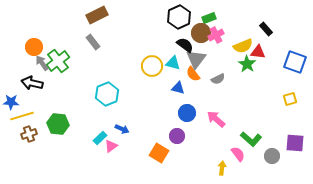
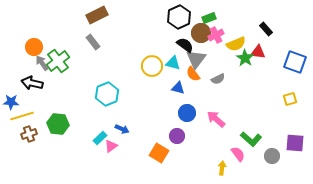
yellow semicircle: moved 7 px left, 2 px up
green star: moved 2 px left, 6 px up
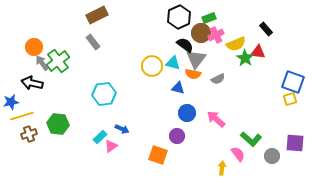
blue square: moved 2 px left, 20 px down
orange semicircle: rotated 42 degrees counterclockwise
cyan hexagon: moved 3 px left; rotated 15 degrees clockwise
blue star: rotated 14 degrees counterclockwise
cyan rectangle: moved 1 px up
orange square: moved 1 px left, 2 px down; rotated 12 degrees counterclockwise
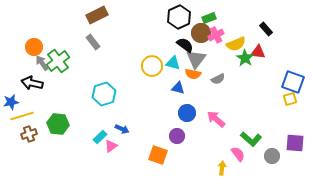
cyan hexagon: rotated 10 degrees counterclockwise
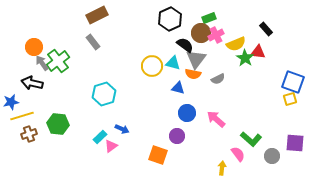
black hexagon: moved 9 px left, 2 px down
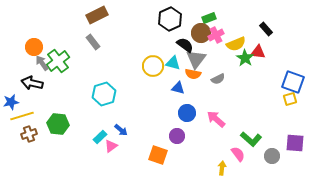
yellow circle: moved 1 px right
blue arrow: moved 1 px left, 1 px down; rotated 16 degrees clockwise
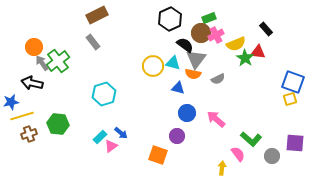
blue arrow: moved 3 px down
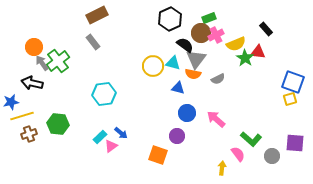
cyan hexagon: rotated 10 degrees clockwise
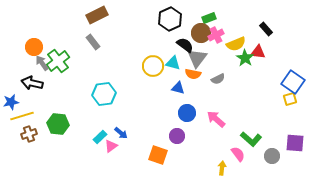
gray triangle: moved 1 px right, 1 px up
blue square: rotated 15 degrees clockwise
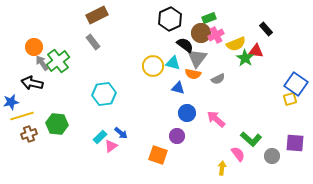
red triangle: moved 2 px left, 1 px up
blue square: moved 3 px right, 2 px down
green hexagon: moved 1 px left
